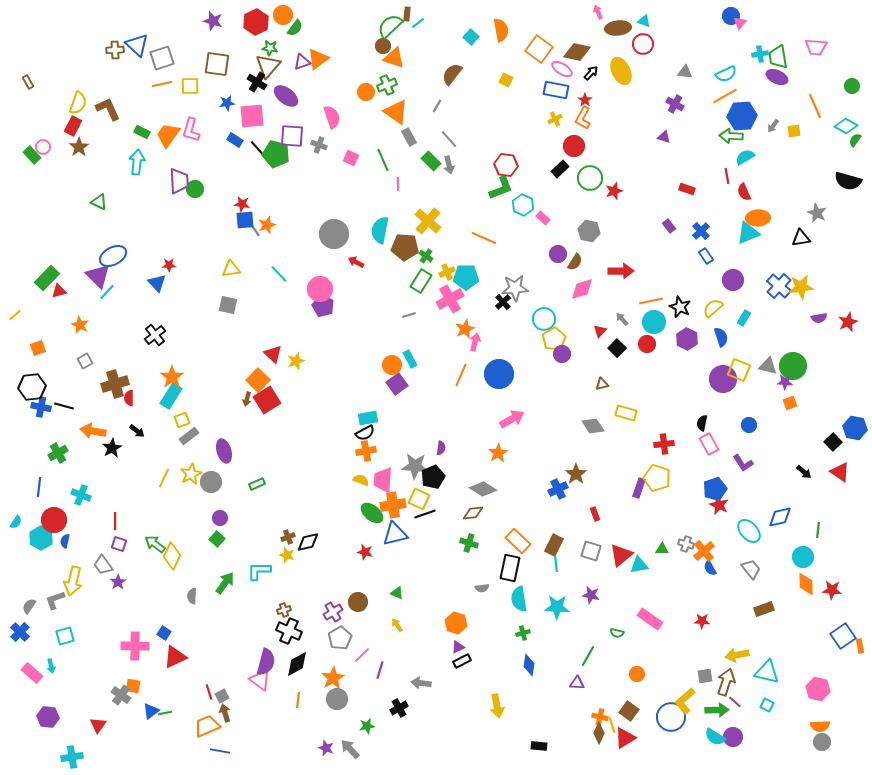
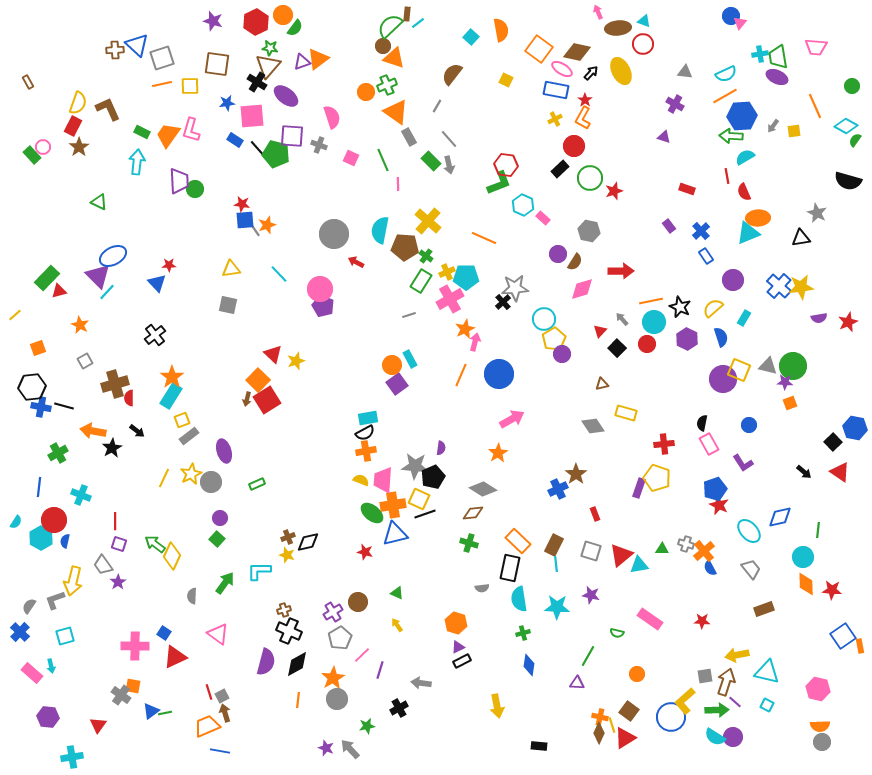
green L-shape at (501, 188): moved 2 px left, 5 px up
pink triangle at (260, 680): moved 42 px left, 46 px up
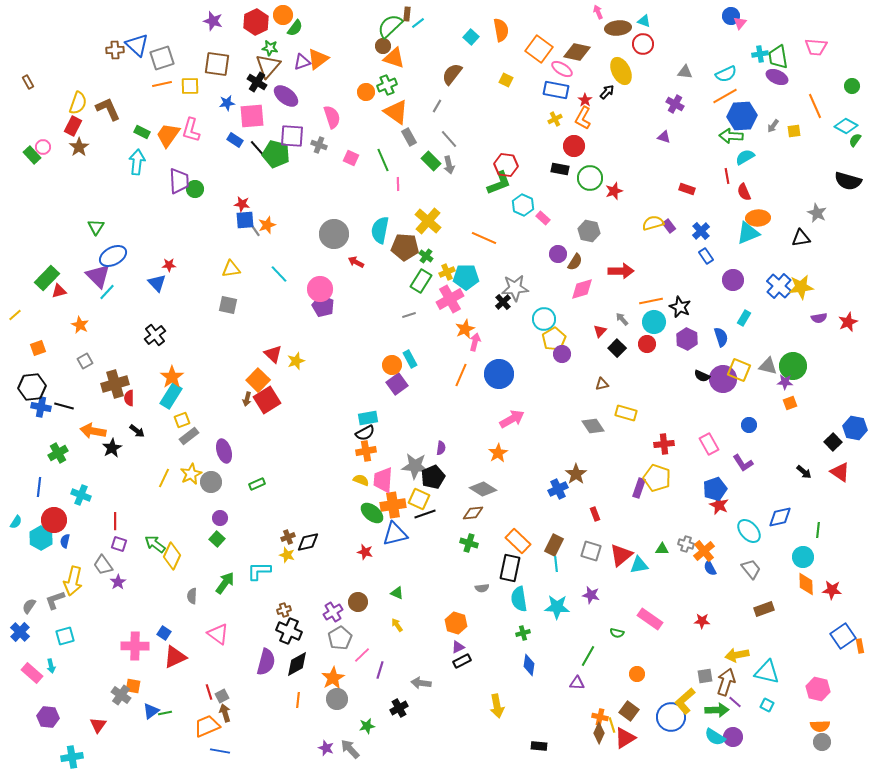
black arrow at (591, 73): moved 16 px right, 19 px down
black rectangle at (560, 169): rotated 54 degrees clockwise
green triangle at (99, 202): moved 3 px left, 25 px down; rotated 36 degrees clockwise
yellow semicircle at (713, 308): moved 60 px left, 85 px up; rotated 25 degrees clockwise
black semicircle at (702, 423): moved 47 px up; rotated 77 degrees counterclockwise
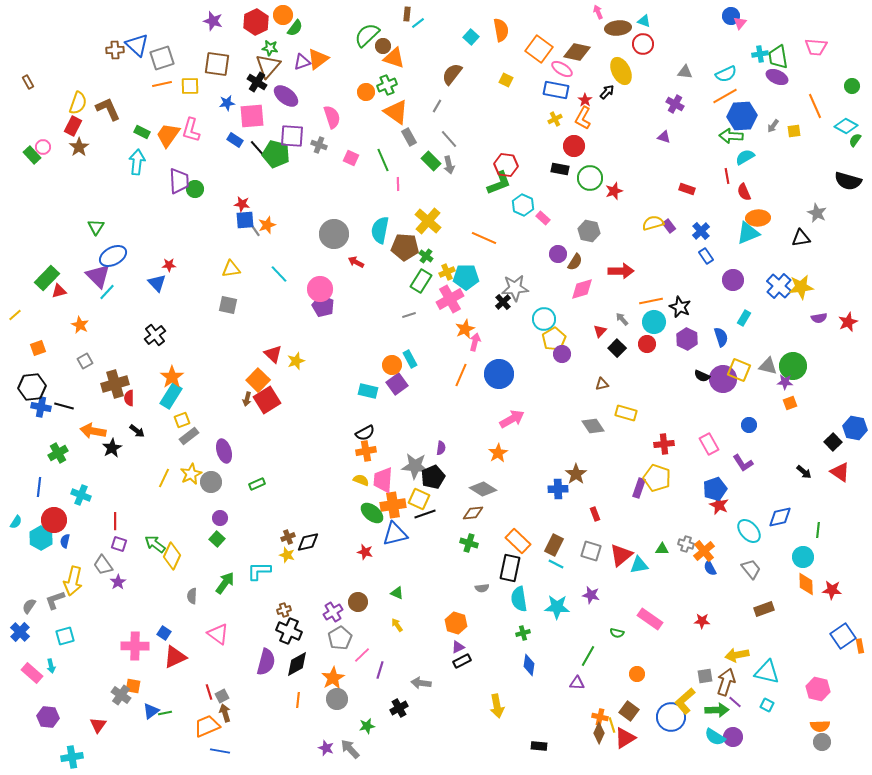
green semicircle at (390, 26): moved 23 px left, 9 px down
cyan rectangle at (368, 418): moved 27 px up; rotated 24 degrees clockwise
blue cross at (558, 489): rotated 24 degrees clockwise
cyan line at (556, 564): rotated 56 degrees counterclockwise
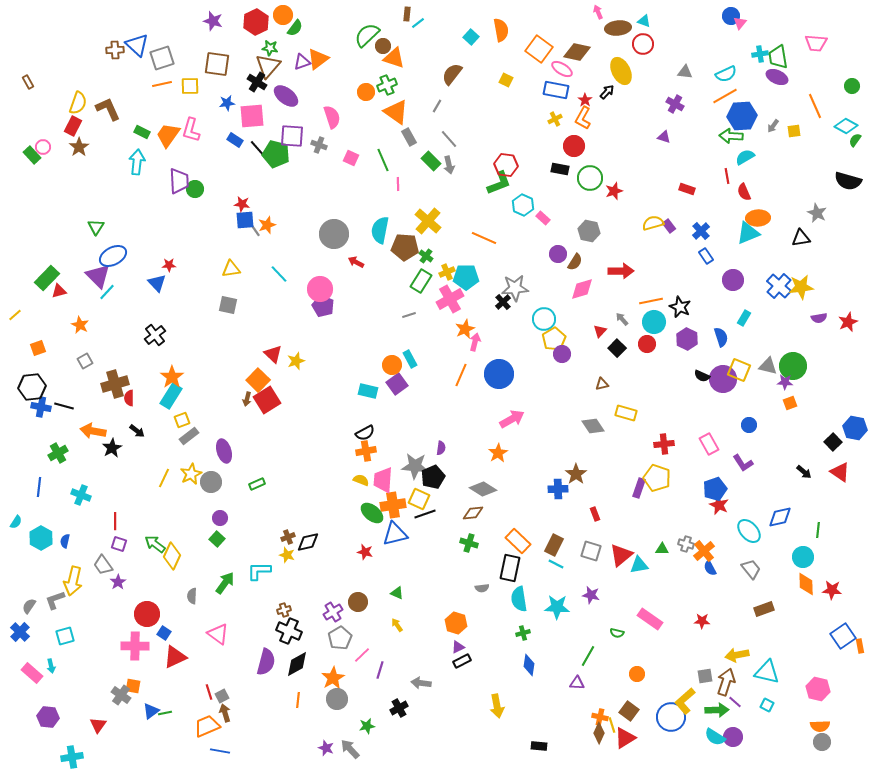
pink trapezoid at (816, 47): moved 4 px up
red circle at (54, 520): moved 93 px right, 94 px down
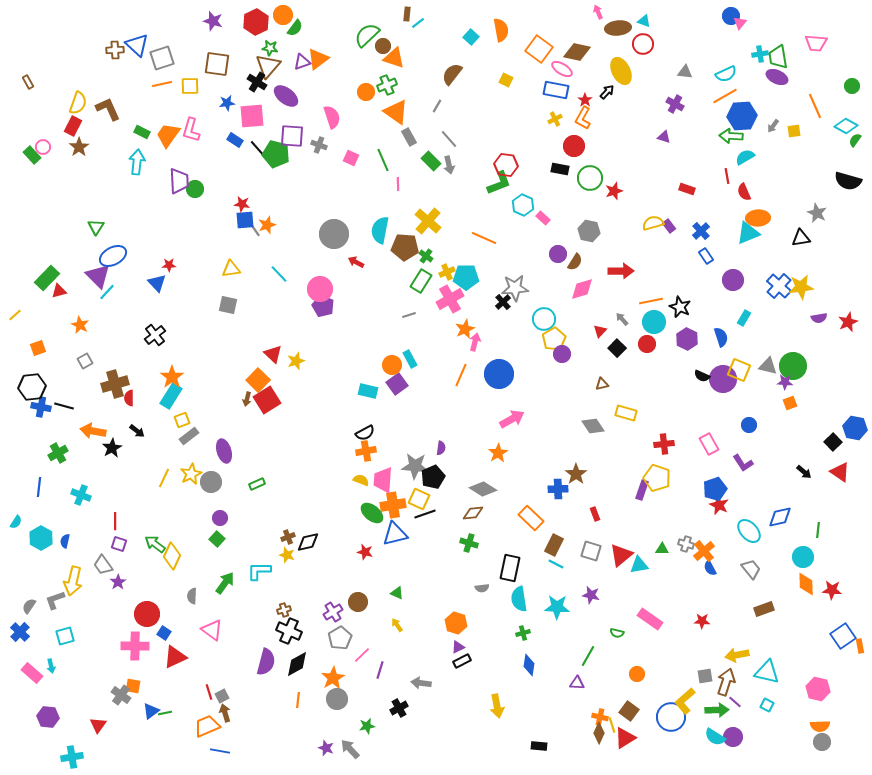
purple rectangle at (639, 488): moved 3 px right, 2 px down
orange rectangle at (518, 541): moved 13 px right, 23 px up
pink triangle at (218, 634): moved 6 px left, 4 px up
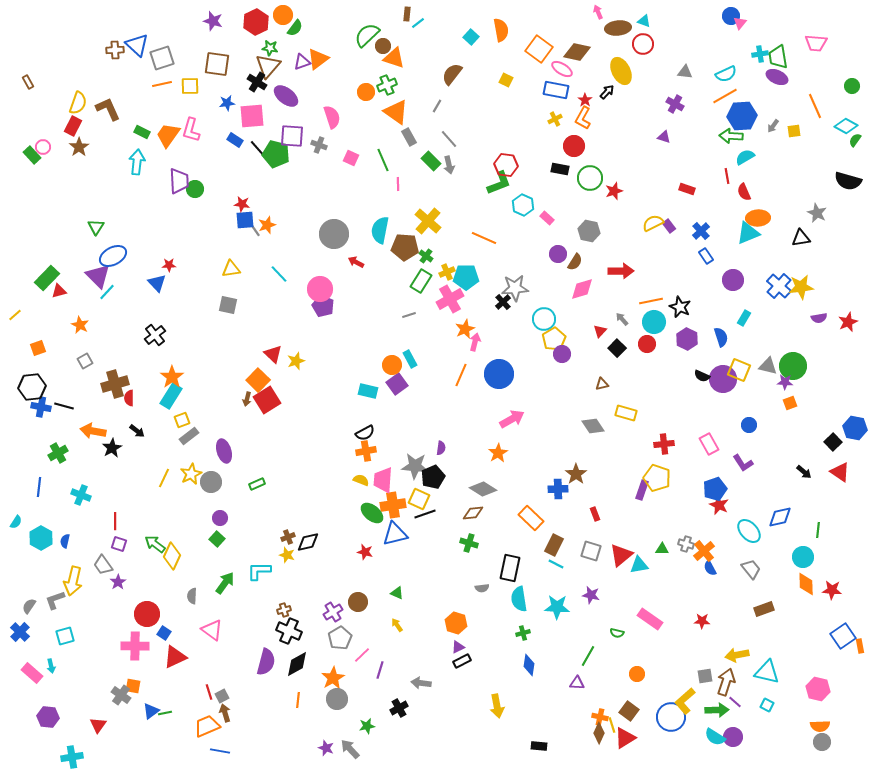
pink rectangle at (543, 218): moved 4 px right
yellow semicircle at (653, 223): rotated 10 degrees counterclockwise
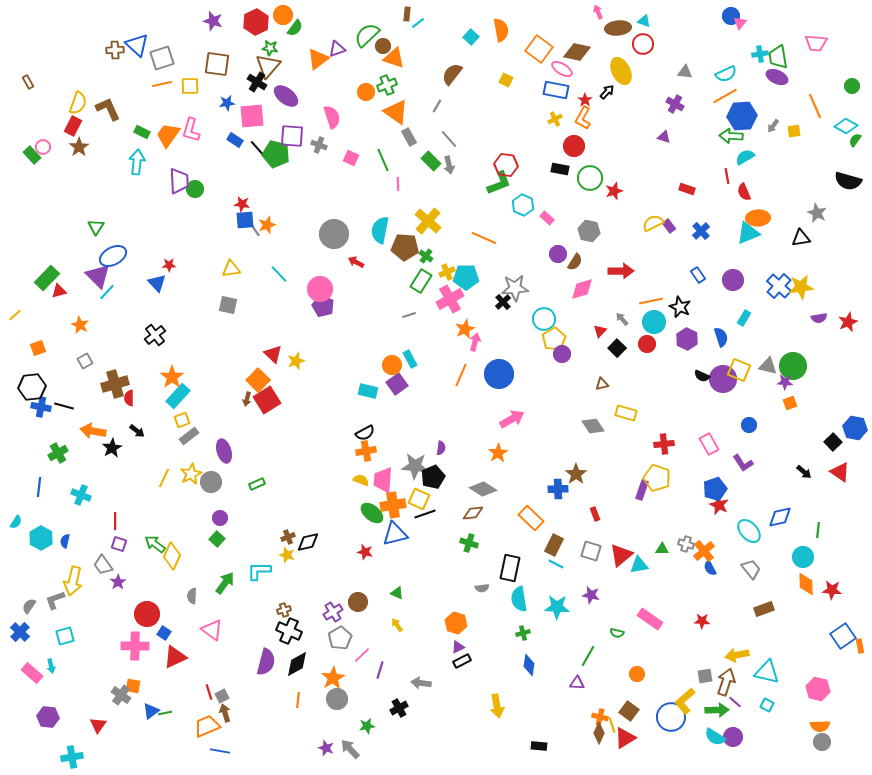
purple triangle at (302, 62): moved 35 px right, 13 px up
blue rectangle at (706, 256): moved 8 px left, 19 px down
cyan rectangle at (171, 396): moved 7 px right; rotated 10 degrees clockwise
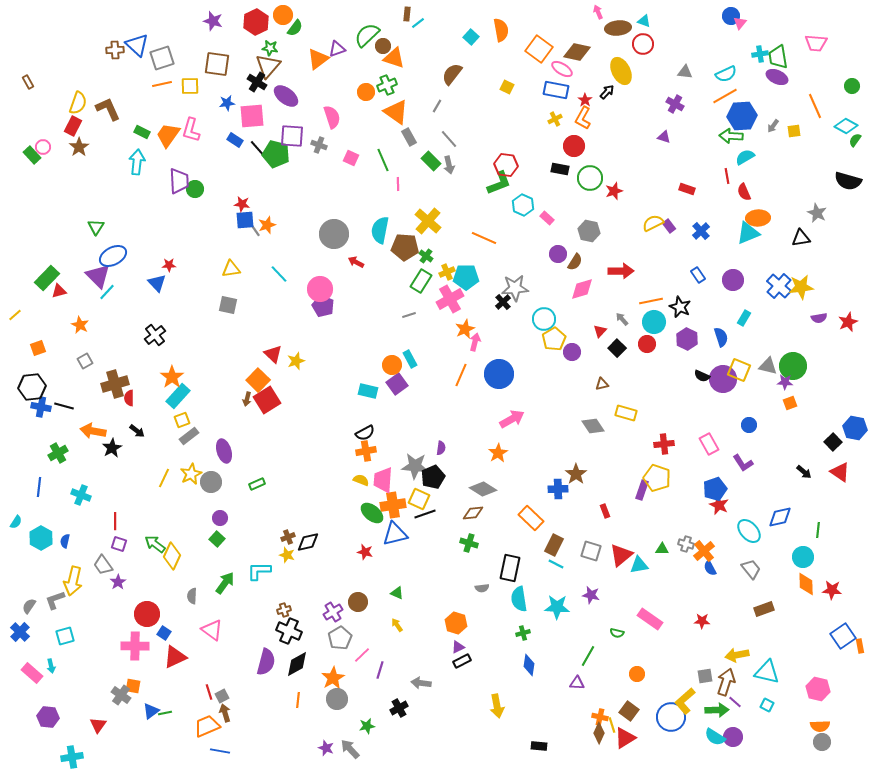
yellow square at (506, 80): moved 1 px right, 7 px down
purple circle at (562, 354): moved 10 px right, 2 px up
red rectangle at (595, 514): moved 10 px right, 3 px up
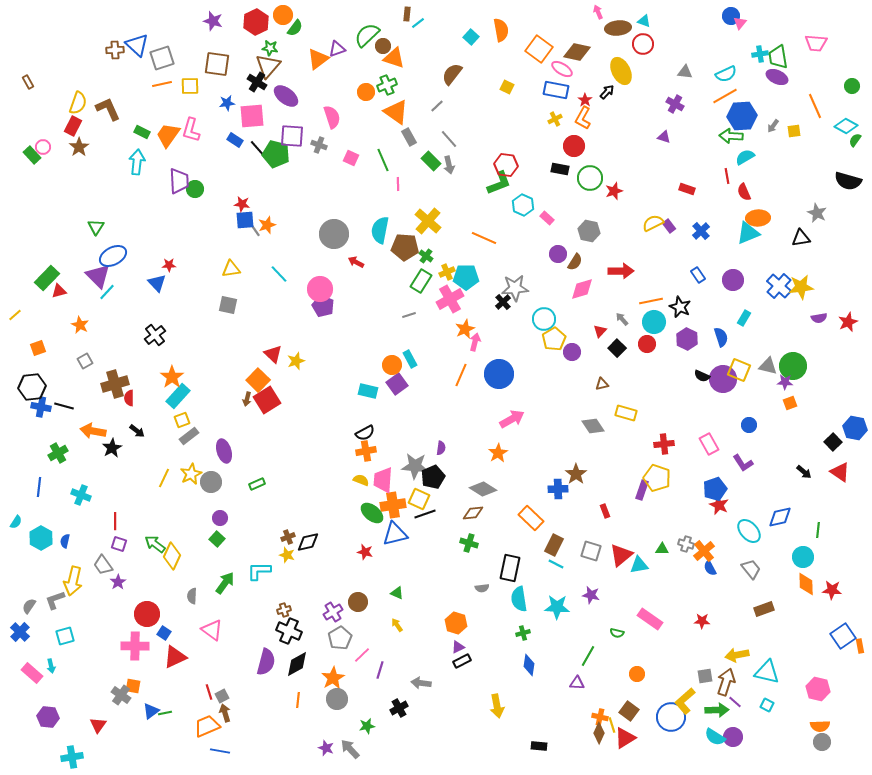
gray line at (437, 106): rotated 16 degrees clockwise
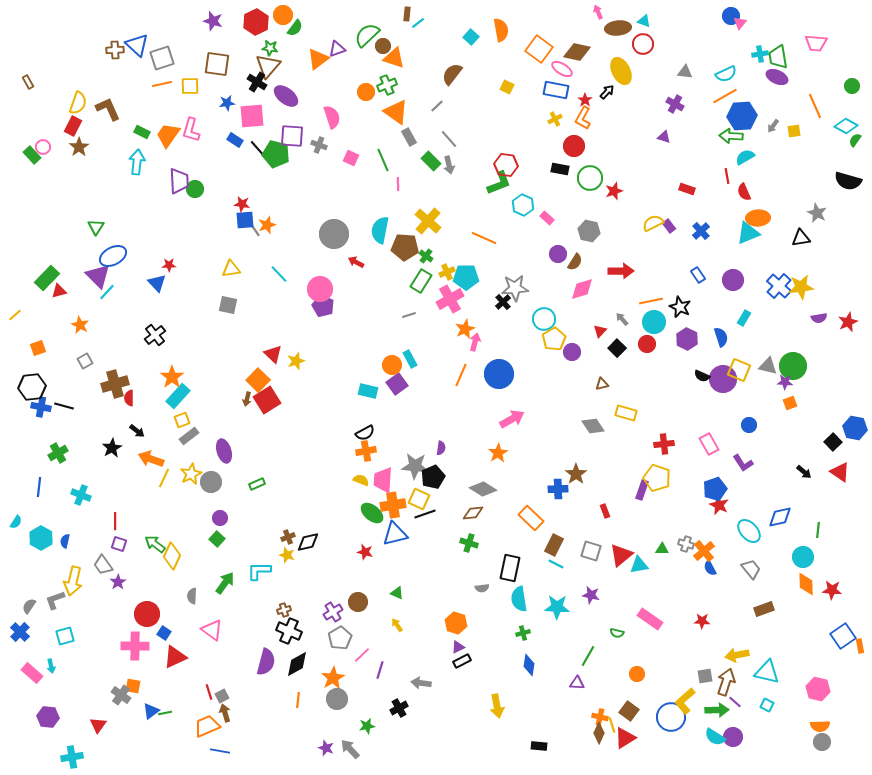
orange arrow at (93, 431): moved 58 px right, 28 px down; rotated 10 degrees clockwise
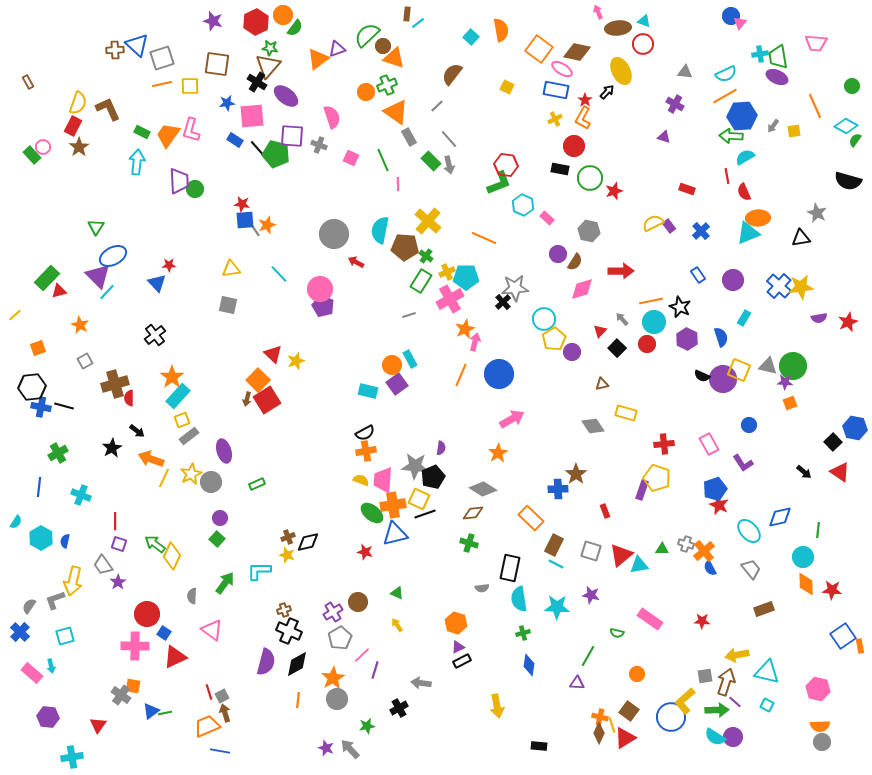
purple line at (380, 670): moved 5 px left
